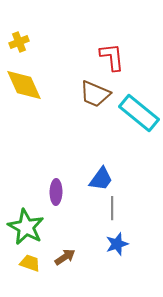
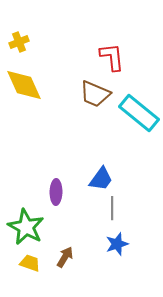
brown arrow: rotated 25 degrees counterclockwise
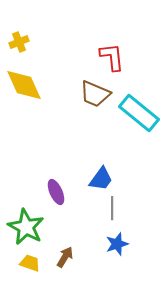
purple ellipse: rotated 25 degrees counterclockwise
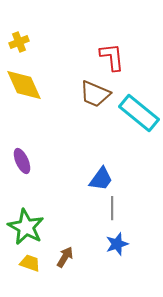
purple ellipse: moved 34 px left, 31 px up
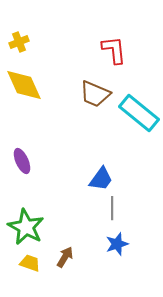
red L-shape: moved 2 px right, 7 px up
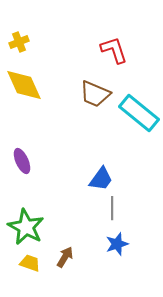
red L-shape: rotated 12 degrees counterclockwise
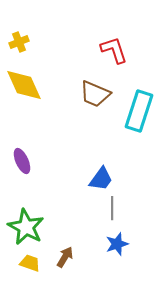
cyan rectangle: moved 2 px up; rotated 69 degrees clockwise
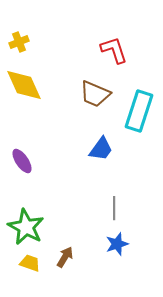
purple ellipse: rotated 10 degrees counterclockwise
blue trapezoid: moved 30 px up
gray line: moved 2 px right
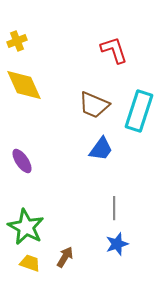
yellow cross: moved 2 px left, 1 px up
brown trapezoid: moved 1 px left, 11 px down
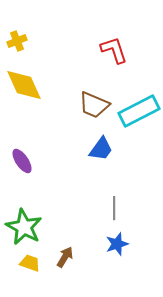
cyan rectangle: rotated 45 degrees clockwise
green star: moved 2 px left
